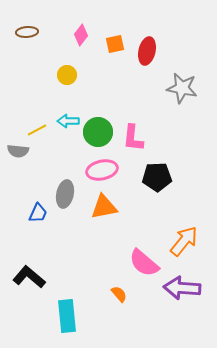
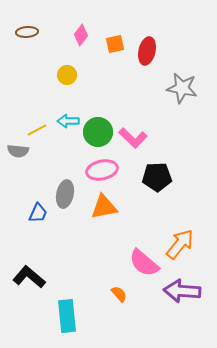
pink L-shape: rotated 52 degrees counterclockwise
orange arrow: moved 4 px left, 3 px down
purple arrow: moved 3 px down
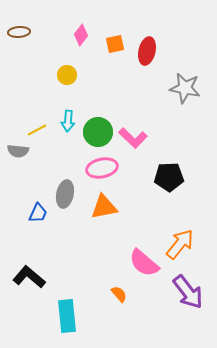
brown ellipse: moved 8 px left
gray star: moved 3 px right
cyan arrow: rotated 85 degrees counterclockwise
pink ellipse: moved 2 px up
black pentagon: moved 12 px right
purple arrow: moved 6 px right, 1 px down; rotated 132 degrees counterclockwise
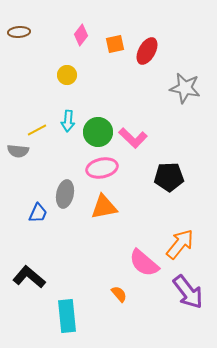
red ellipse: rotated 16 degrees clockwise
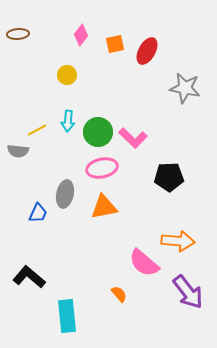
brown ellipse: moved 1 px left, 2 px down
orange arrow: moved 2 px left, 3 px up; rotated 56 degrees clockwise
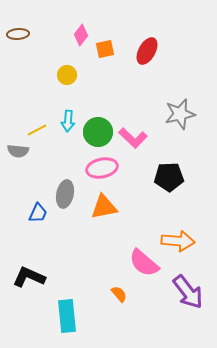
orange square: moved 10 px left, 5 px down
gray star: moved 5 px left, 26 px down; rotated 24 degrees counterclockwise
black L-shape: rotated 16 degrees counterclockwise
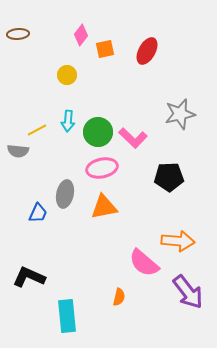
orange semicircle: moved 3 px down; rotated 54 degrees clockwise
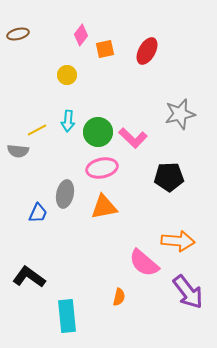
brown ellipse: rotated 10 degrees counterclockwise
black L-shape: rotated 12 degrees clockwise
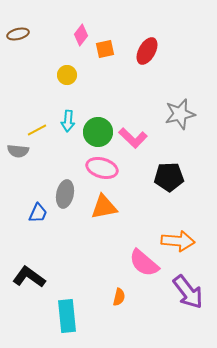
pink ellipse: rotated 28 degrees clockwise
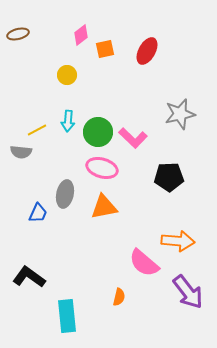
pink diamond: rotated 15 degrees clockwise
gray semicircle: moved 3 px right, 1 px down
